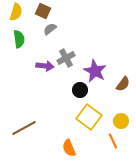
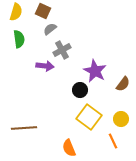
gray cross: moved 4 px left, 8 px up
yellow circle: moved 2 px up
brown line: rotated 25 degrees clockwise
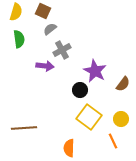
orange semicircle: rotated 24 degrees clockwise
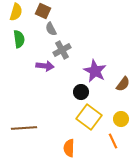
gray semicircle: moved 1 px right; rotated 80 degrees counterclockwise
black circle: moved 1 px right, 2 px down
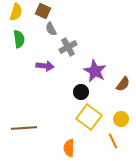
gray cross: moved 6 px right, 3 px up
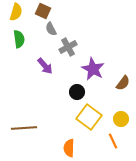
purple arrow: rotated 42 degrees clockwise
purple star: moved 2 px left, 2 px up
brown semicircle: moved 1 px up
black circle: moved 4 px left
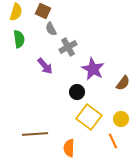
brown line: moved 11 px right, 6 px down
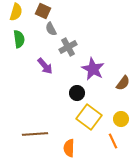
black circle: moved 1 px down
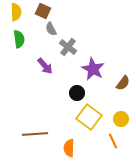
yellow semicircle: rotated 18 degrees counterclockwise
gray cross: rotated 24 degrees counterclockwise
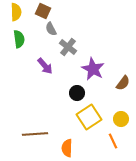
yellow square: rotated 20 degrees clockwise
orange semicircle: moved 2 px left
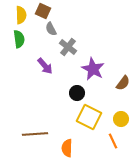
yellow semicircle: moved 5 px right, 3 px down
yellow square: rotated 30 degrees counterclockwise
